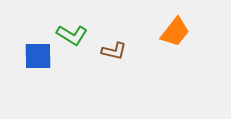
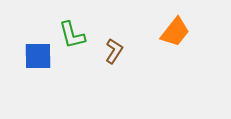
green L-shape: rotated 44 degrees clockwise
brown L-shape: rotated 70 degrees counterclockwise
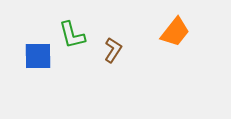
brown L-shape: moved 1 px left, 1 px up
